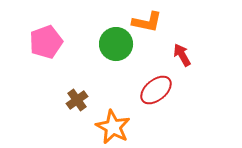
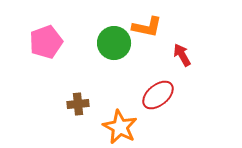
orange L-shape: moved 5 px down
green circle: moved 2 px left, 1 px up
red ellipse: moved 2 px right, 5 px down
brown cross: moved 1 px right, 4 px down; rotated 30 degrees clockwise
orange star: moved 7 px right
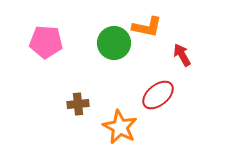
pink pentagon: rotated 24 degrees clockwise
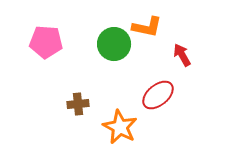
green circle: moved 1 px down
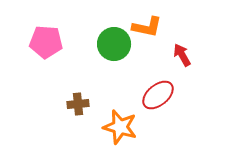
orange star: rotated 12 degrees counterclockwise
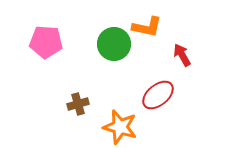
brown cross: rotated 10 degrees counterclockwise
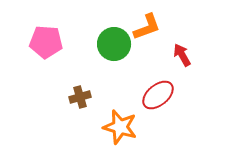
orange L-shape: rotated 32 degrees counterclockwise
brown cross: moved 2 px right, 7 px up
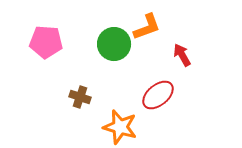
brown cross: rotated 35 degrees clockwise
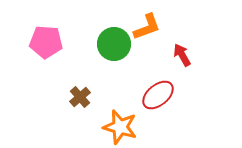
brown cross: rotated 30 degrees clockwise
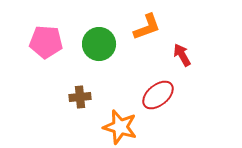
green circle: moved 15 px left
brown cross: rotated 35 degrees clockwise
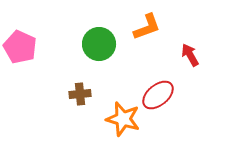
pink pentagon: moved 26 px left, 5 px down; rotated 20 degrees clockwise
red arrow: moved 8 px right
brown cross: moved 3 px up
orange star: moved 3 px right, 8 px up
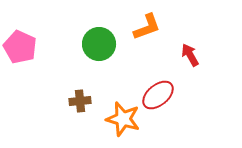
brown cross: moved 7 px down
